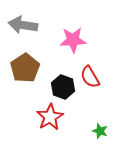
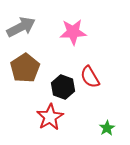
gray arrow: moved 2 px left, 2 px down; rotated 144 degrees clockwise
pink star: moved 8 px up
green star: moved 7 px right, 3 px up; rotated 21 degrees clockwise
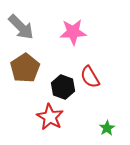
gray arrow: rotated 72 degrees clockwise
red star: rotated 12 degrees counterclockwise
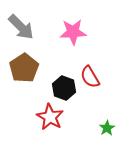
brown pentagon: moved 1 px left
black hexagon: moved 1 px right, 1 px down
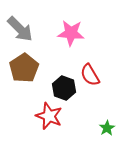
gray arrow: moved 1 px left, 2 px down
pink star: moved 2 px left, 1 px down; rotated 8 degrees clockwise
red semicircle: moved 2 px up
red star: moved 1 px left, 1 px up; rotated 8 degrees counterclockwise
